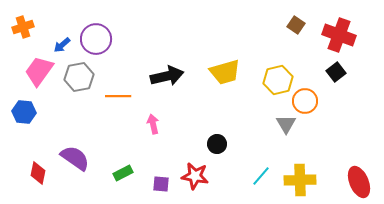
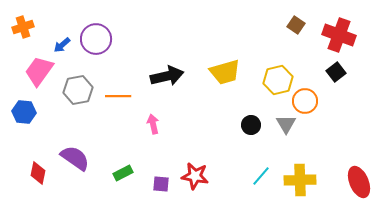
gray hexagon: moved 1 px left, 13 px down
black circle: moved 34 px right, 19 px up
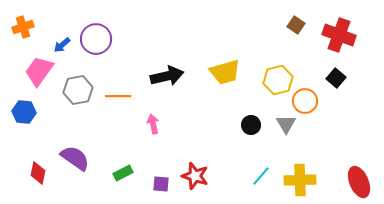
black square: moved 6 px down; rotated 12 degrees counterclockwise
red star: rotated 8 degrees clockwise
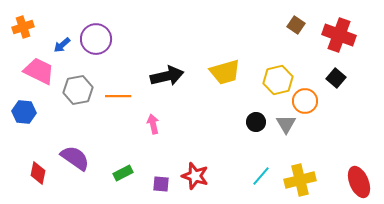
pink trapezoid: rotated 80 degrees clockwise
black circle: moved 5 px right, 3 px up
yellow cross: rotated 12 degrees counterclockwise
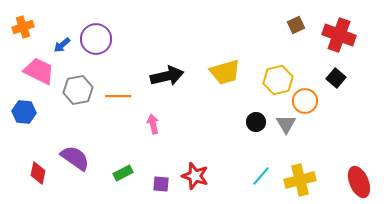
brown square: rotated 30 degrees clockwise
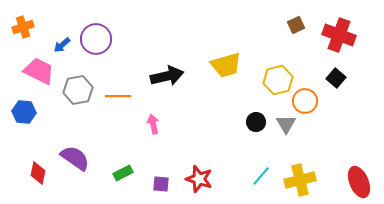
yellow trapezoid: moved 1 px right, 7 px up
red star: moved 4 px right, 3 px down
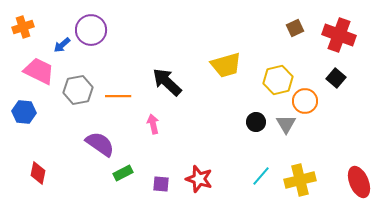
brown square: moved 1 px left, 3 px down
purple circle: moved 5 px left, 9 px up
black arrow: moved 6 px down; rotated 124 degrees counterclockwise
purple semicircle: moved 25 px right, 14 px up
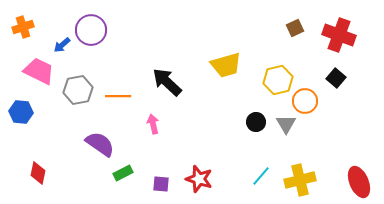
blue hexagon: moved 3 px left
